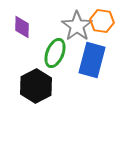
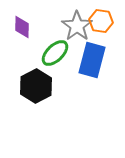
orange hexagon: moved 1 px left
green ellipse: rotated 24 degrees clockwise
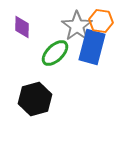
blue rectangle: moved 13 px up
black hexagon: moved 1 px left, 13 px down; rotated 12 degrees clockwise
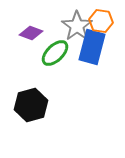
purple diamond: moved 9 px right, 6 px down; rotated 70 degrees counterclockwise
black hexagon: moved 4 px left, 6 px down
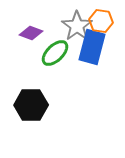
black hexagon: rotated 16 degrees clockwise
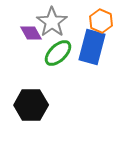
orange hexagon: rotated 15 degrees clockwise
gray star: moved 25 px left, 4 px up
purple diamond: rotated 40 degrees clockwise
green ellipse: moved 3 px right
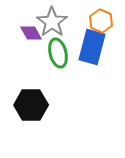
green ellipse: rotated 60 degrees counterclockwise
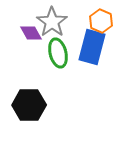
black hexagon: moved 2 px left
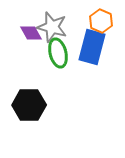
gray star: moved 5 px down; rotated 20 degrees counterclockwise
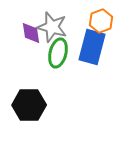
orange hexagon: rotated 15 degrees clockwise
purple diamond: rotated 20 degrees clockwise
green ellipse: rotated 28 degrees clockwise
